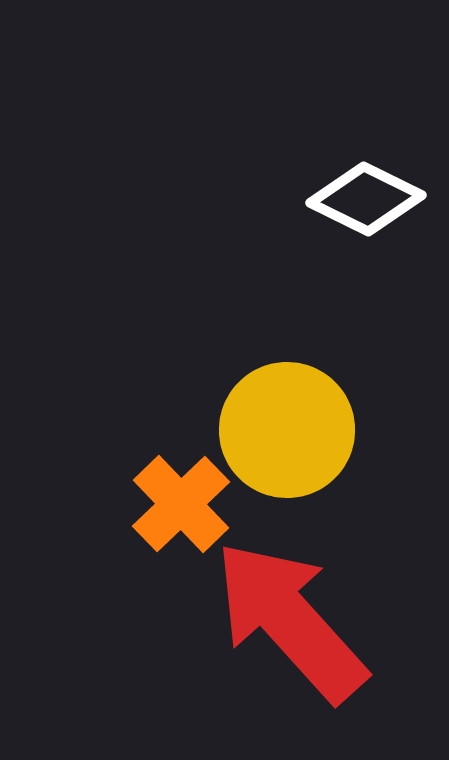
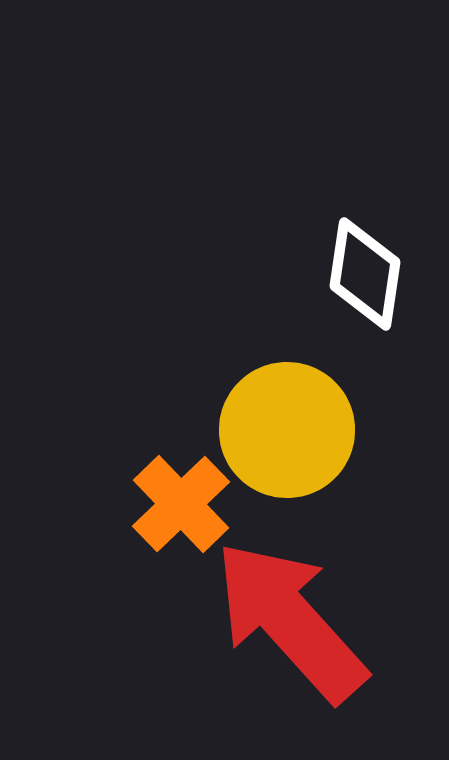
white diamond: moved 1 px left, 75 px down; rotated 72 degrees clockwise
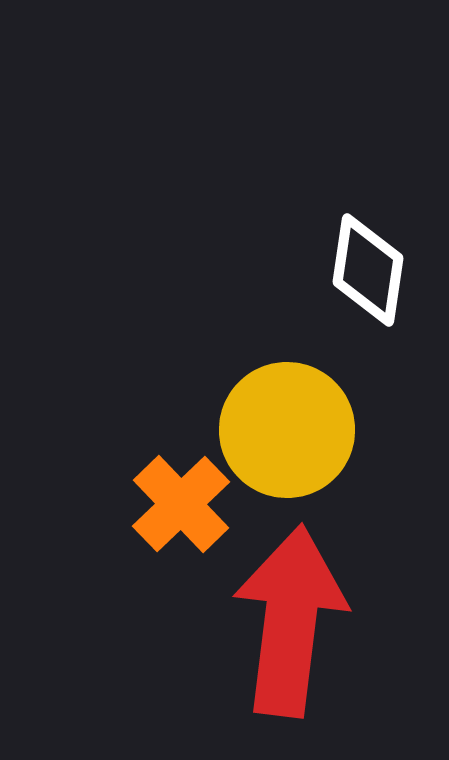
white diamond: moved 3 px right, 4 px up
red arrow: rotated 49 degrees clockwise
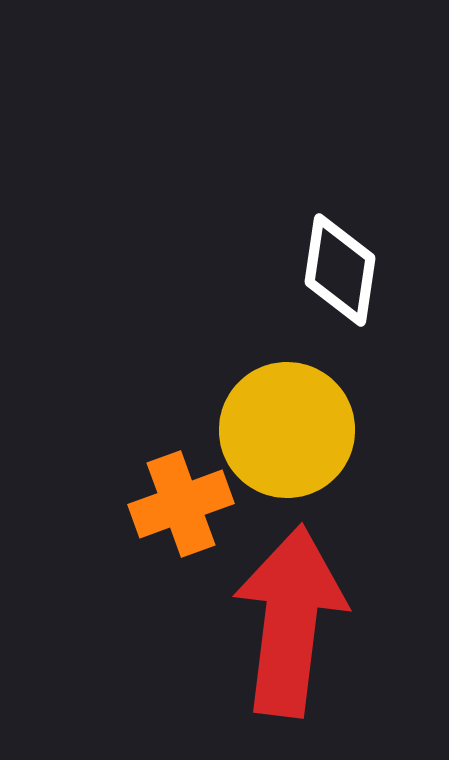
white diamond: moved 28 px left
orange cross: rotated 24 degrees clockwise
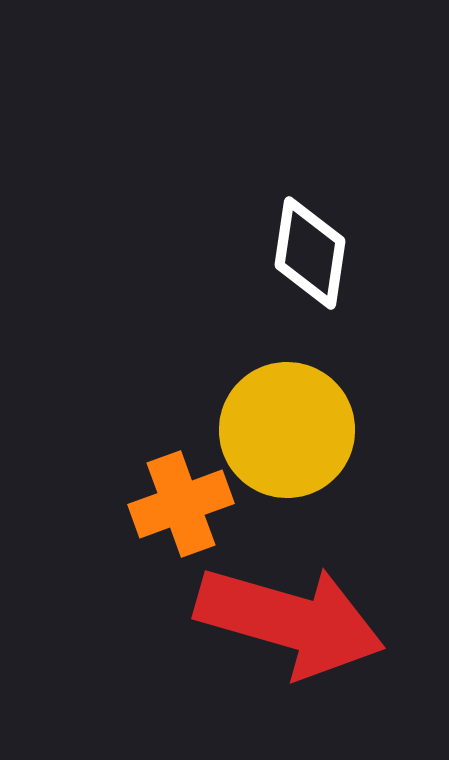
white diamond: moved 30 px left, 17 px up
red arrow: rotated 99 degrees clockwise
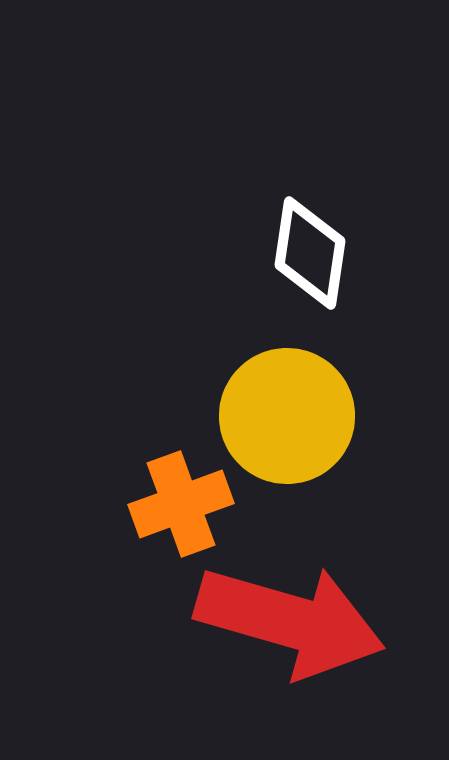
yellow circle: moved 14 px up
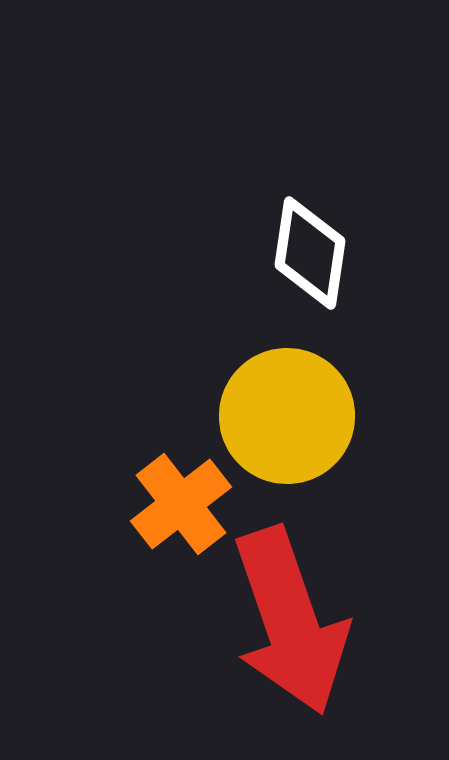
orange cross: rotated 18 degrees counterclockwise
red arrow: rotated 55 degrees clockwise
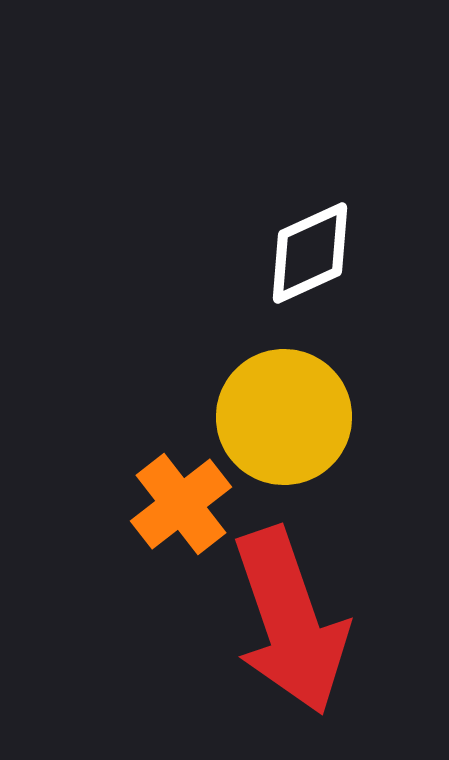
white diamond: rotated 57 degrees clockwise
yellow circle: moved 3 px left, 1 px down
